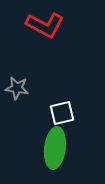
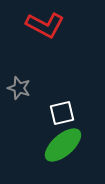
gray star: moved 2 px right; rotated 10 degrees clockwise
green ellipse: moved 8 px right, 3 px up; rotated 42 degrees clockwise
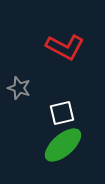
red L-shape: moved 20 px right, 22 px down
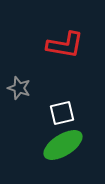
red L-shape: moved 2 px up; rotated 18 degrees counterclockwise
green ellipse: rotated 9 degrees clockwise
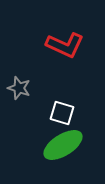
red L-shape: rotated 15 degrees clockwise
white square: rotated 30 degrees clockwise
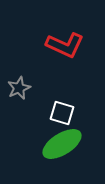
gray star: rotated 30 degrees clockwise
green ellipse: moved 1 px left, 1 px up
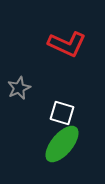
red L-shape: moved 2 px right, 1 px up
green ellipse: rotated 18 degrees counterclockwise
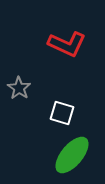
gray star: rotated 15 degrees counterclockwise
green ellipse: moved 10 px right, 11 px down
